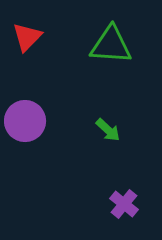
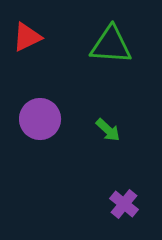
red triangle: rotated 20 degrees clockwise
purple circle: moved 15 px right, 2 px up
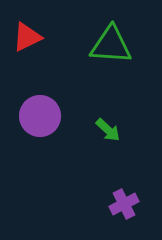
purple circle: moved 3 px up
purple cross: rotated 24 degrees clockwise
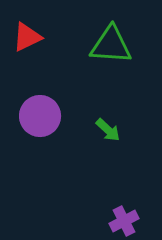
purple cross: moved 17 px down
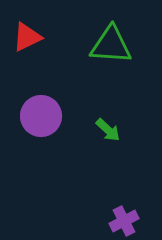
purple circle: moved 1 px right
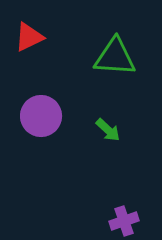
red triangle: moved 2 px right
green triangle: moved 4 px right, 12 px down
purple cross: rotated 8 degrees clockwise
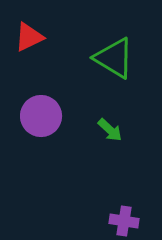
green triangle: moved 1 px left, 1 px down; rotated 27 degrees clockwise
green arrow: moved 2 px right
purple cross: rotated 28 degrees clockwise
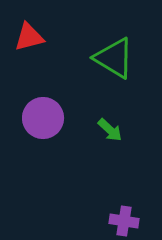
red triangle: rotated 12 degrees clockwise
purple circle: moved 2 px right, 2 px down
